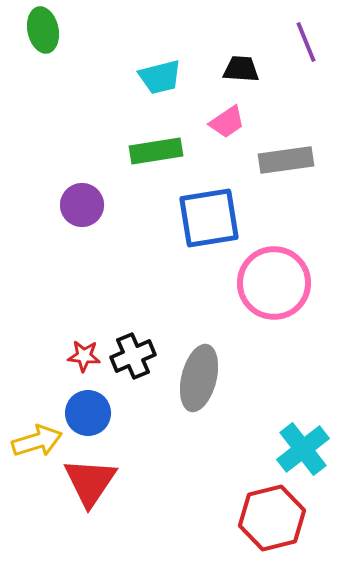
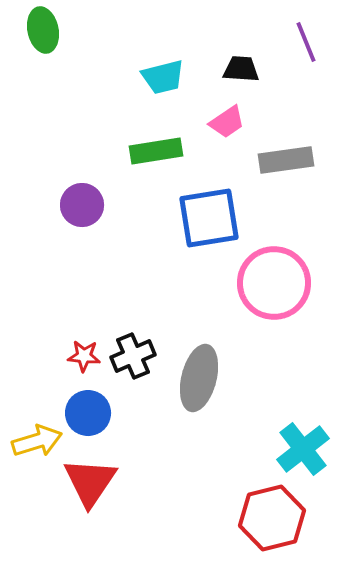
cyan trapezoid: moved 3 px right
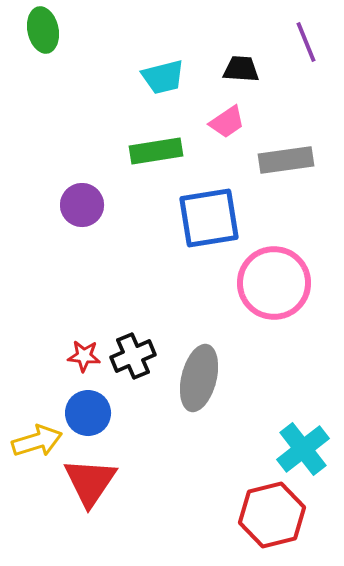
red hexagon: moved 3 px up
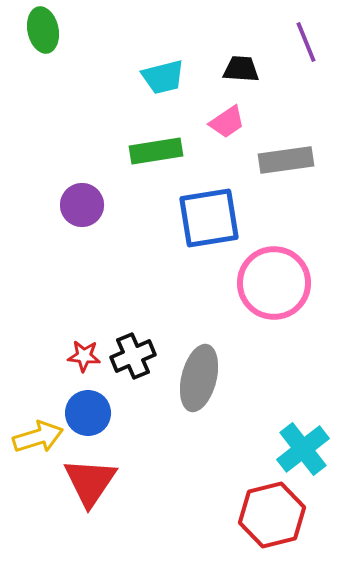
yellow arrow: moved 1 px right, 4 px up
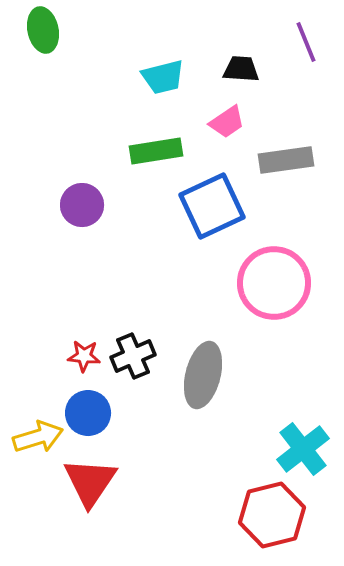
blue square: moved 3 px right, 12 px up; rotated 16 degrees counterclockwise
gray ellipse: moved 4 px right, 3 px up
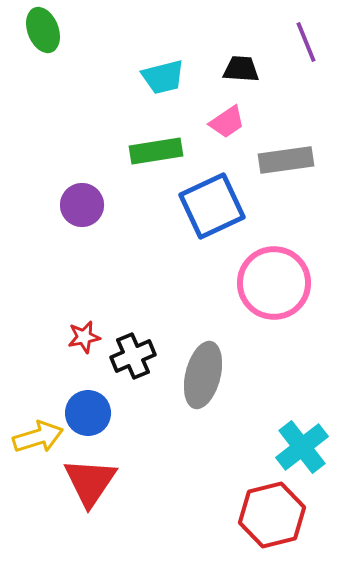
green ellipse: rotated 9 degrees counterclockwise
red star: moved 19 px up; rotated 16 degrees counterclockwise
cyan cross: moved 1 px left, 2 px up
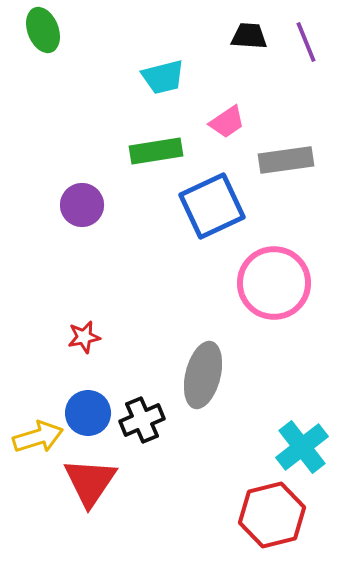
black trapezoid: moved 8 px right, 33 px up
black cross: moved 9 px right, 64 px down
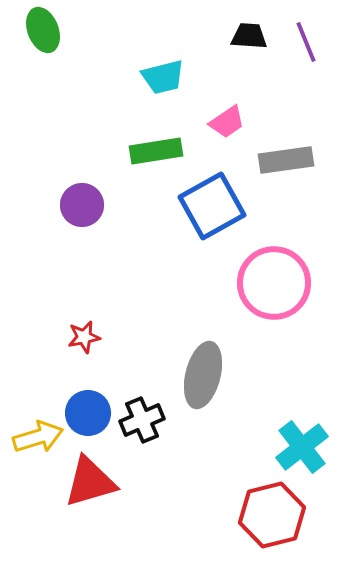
blue square: rotated 4 degrees counterclockwise
red triangle: rotated 40 degrees clockwise
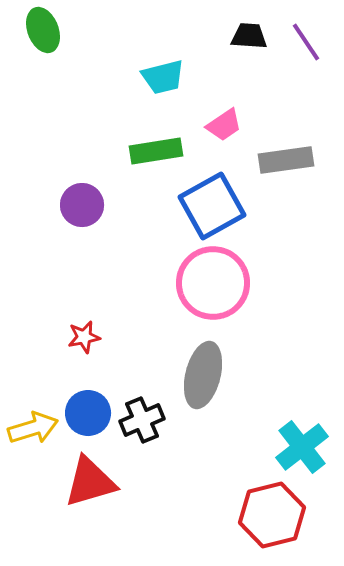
purple line: rotated 12 degrees counterclockwise
pink trapezoid: moved 3 px left, 3 px down
pink circle: moved 61 px left
yellow arrow: moved 5 px left, 9 px up
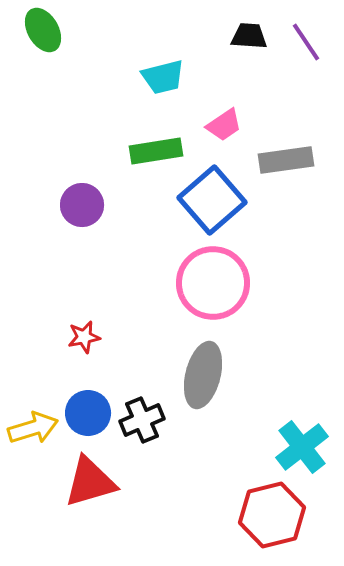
green ellipse: rotated 9 degrees counterclockwise
blue square: moved 6 px up; rotated 12 degrees counterclockwise
